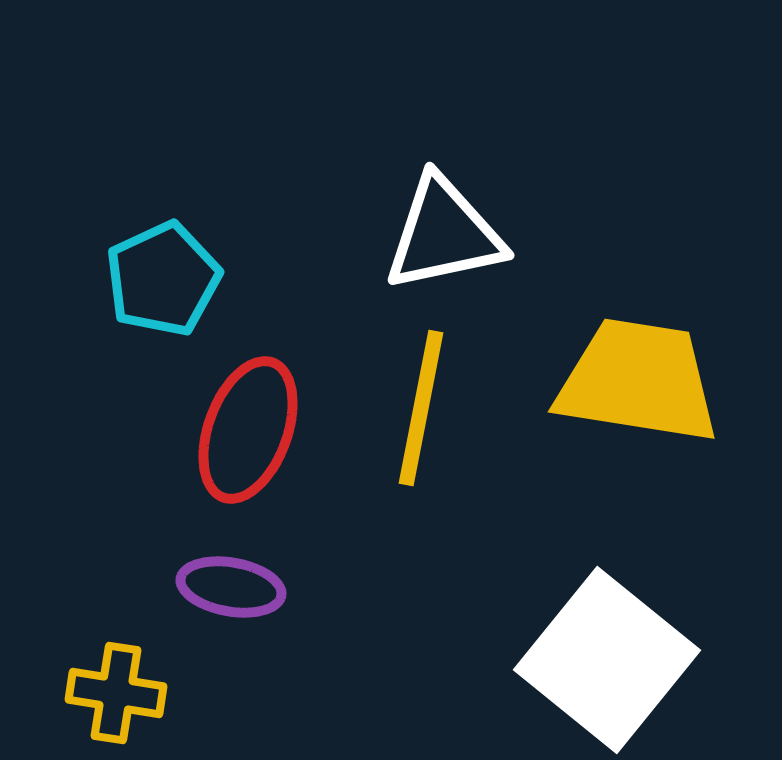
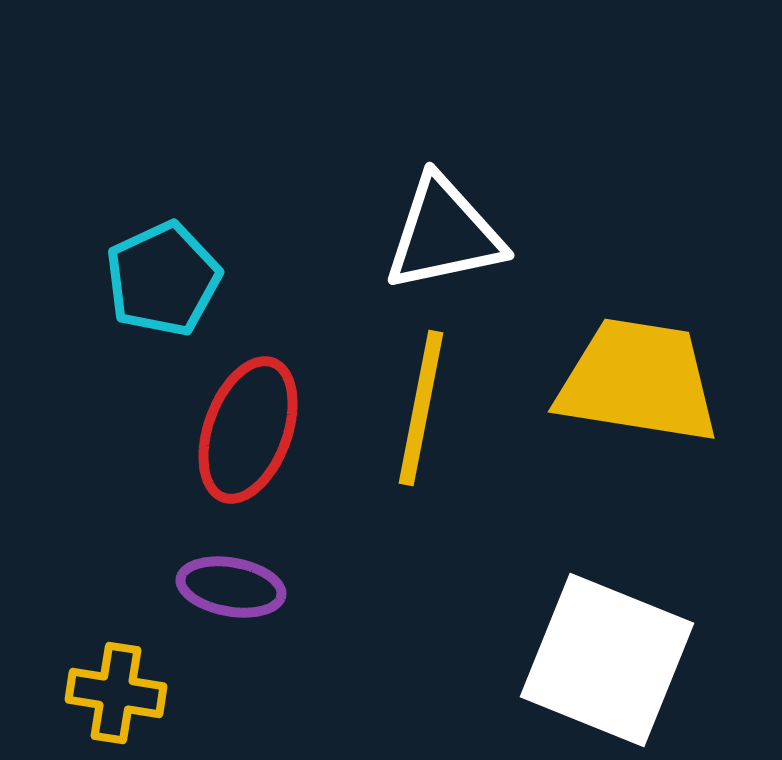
white square: rotated 17 degrees counterclockwise
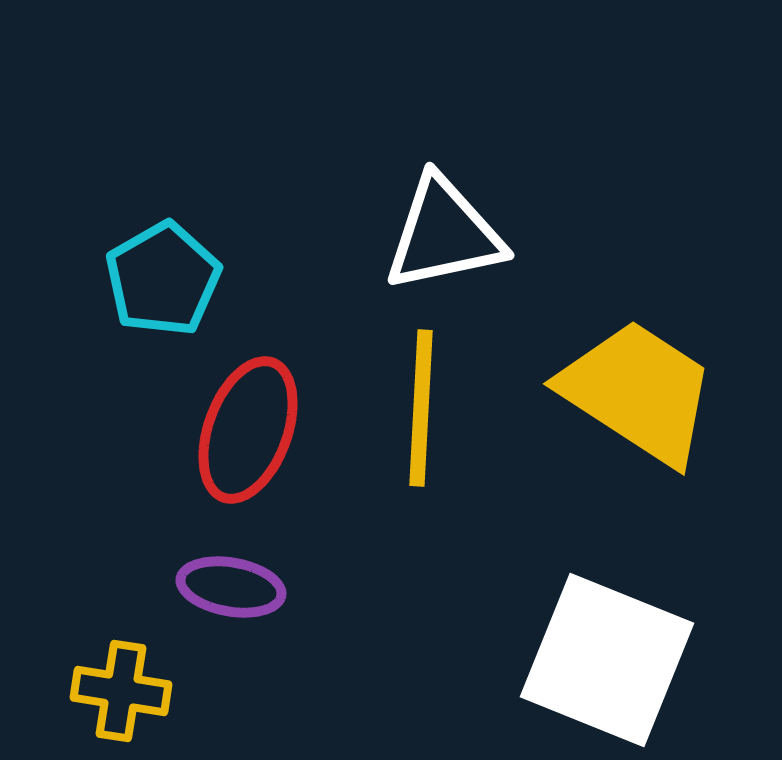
cyan pentagon: rotated 5 degrees counterclockwise
yellow trapezoid: moved 11 px down; rotated 24 degrees clockwise
yellow line: rotated 8 degrees counterclockwise
yellow cross: moved 5 px right, 2 px up
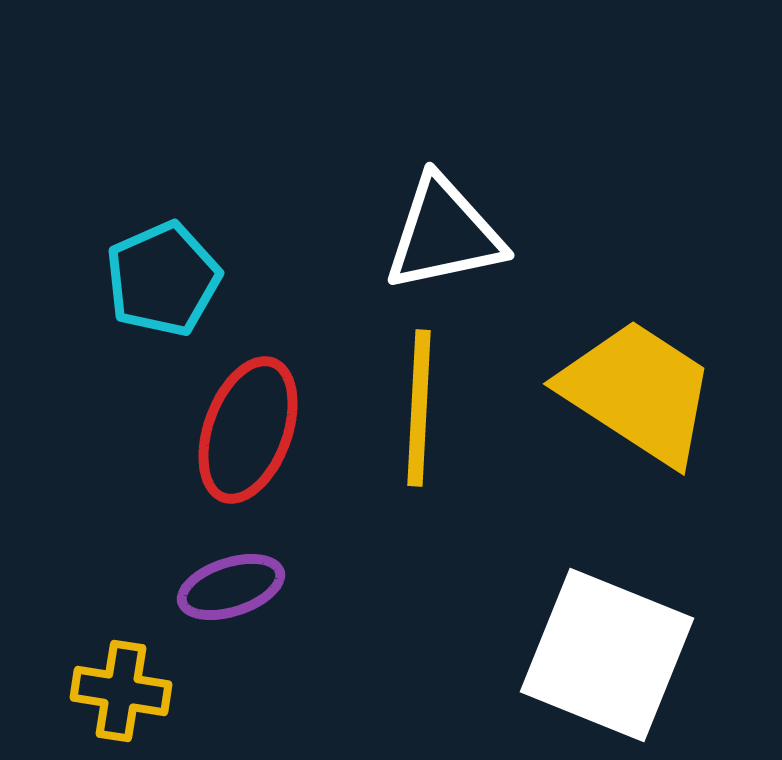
cyan pentagon: rotated 6 degrees clockwise
yellow line: moved 2 px left
purple ellipse: rotated 28 degrees counterclockwise
white square: moved 5 px up
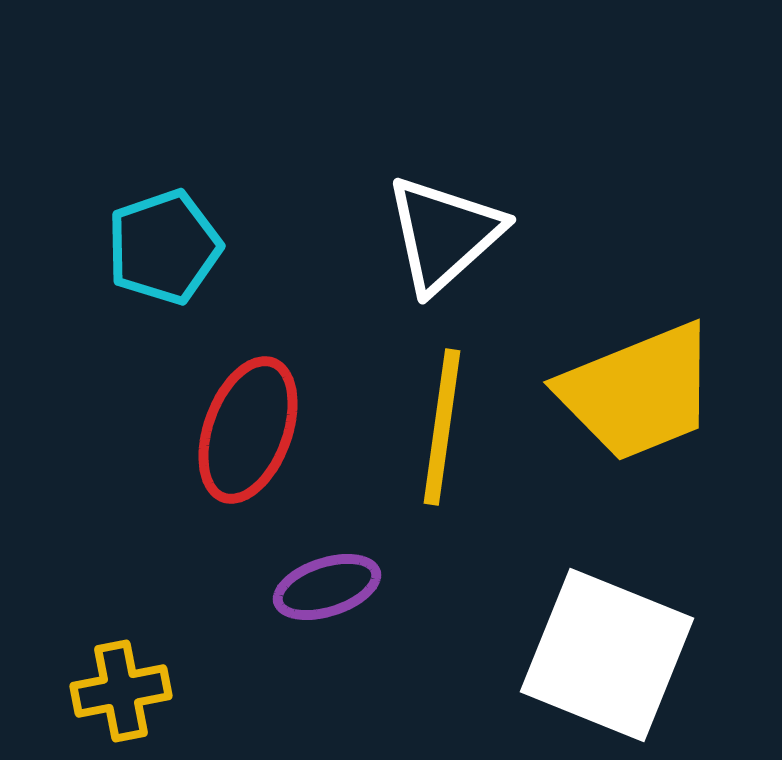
white triangle: rotated 30 degrees counterclockwise
cyan pentagon: moved 1 px right, 32 px up; rotated 5 degrees clockwise
yellow trapezoid: rotated 125 degrees clockwise
yellow line: moved 23 px right, 19 px down; rotated 5 degrees clockwise
purple ellipse: moved 96 px right
yellow cross: rotated 20 degrees counterclockwise
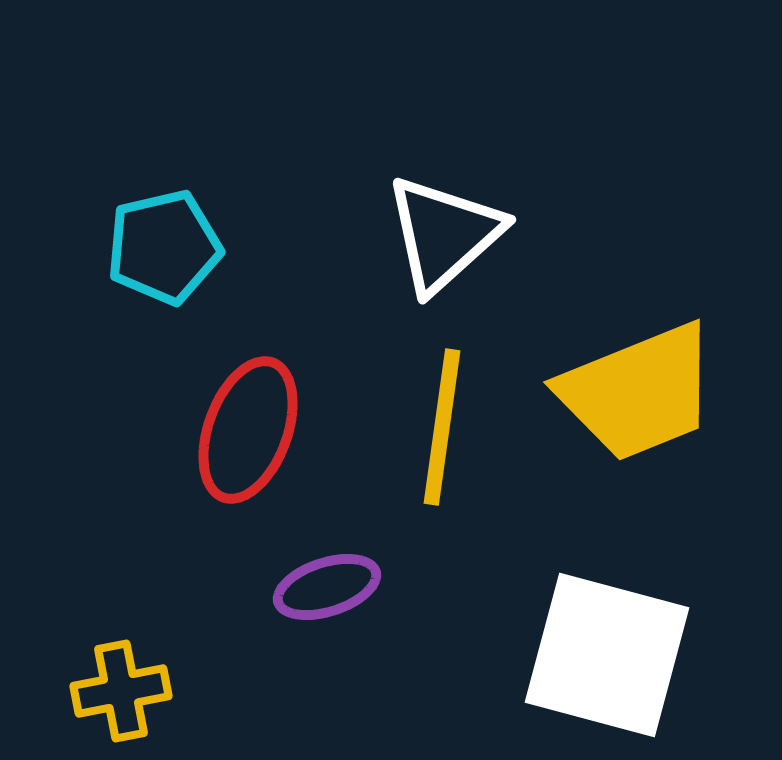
cyan pentagon: rotated 6 degrees clockwise
white square: rotated 7 degrees counterclockwise
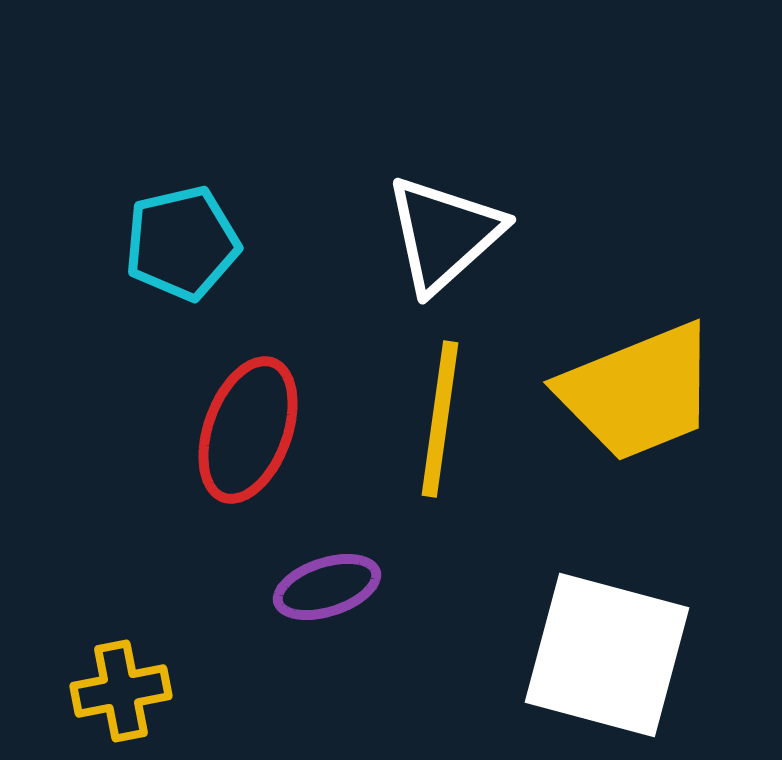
cyan pentagon: moved 18 px right, 4 px up
yellow line: moved 2 px left, 8 px up
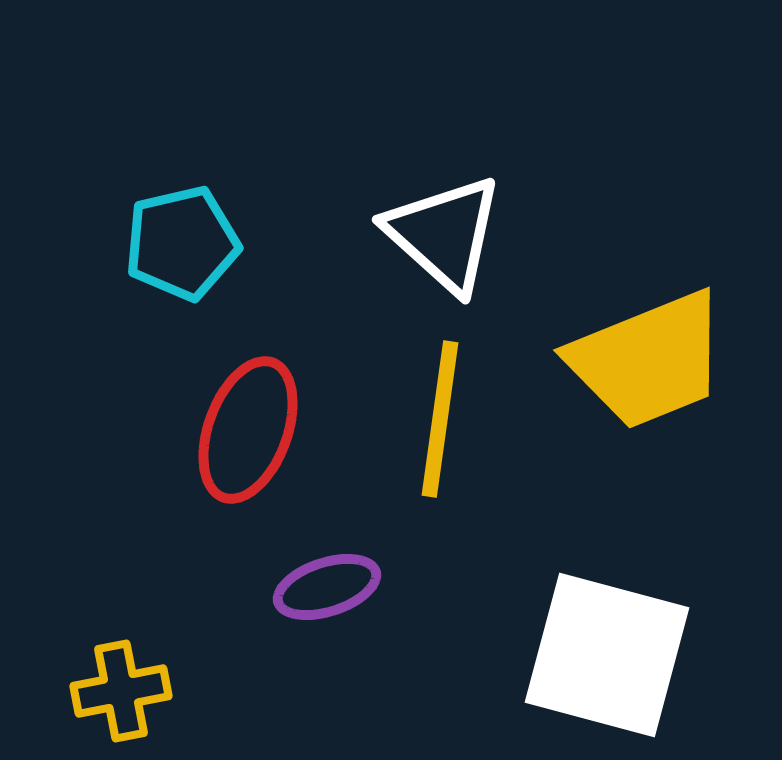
white triangle: rotated 36 degrees counterclockwise
yellow trapezoid: moved 10 px right, 32 px up
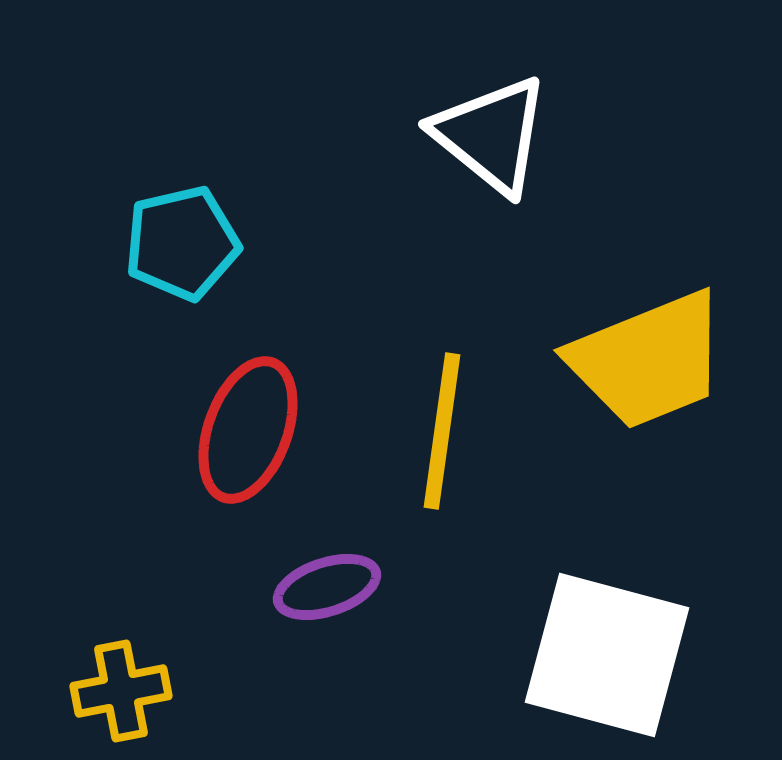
white triangle: moved 47 px right, 99 px up; rotated 3 degrees counterclockwise
yellow line: moved 2 px right, 12 px down
